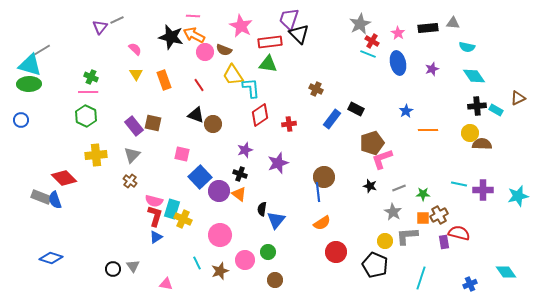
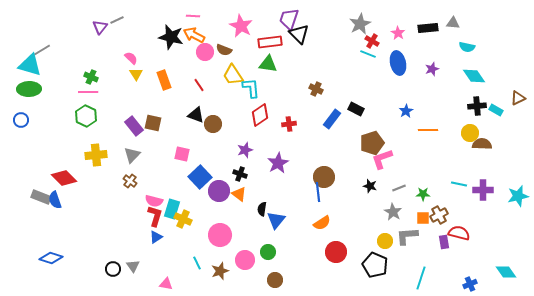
pink semicircle at (135, 49): moved 4 px left, 9 px down
green ellipse at (29, 84): moved 5 px down
purple star at (278, 163): rotated 10 degrees counterclockwise
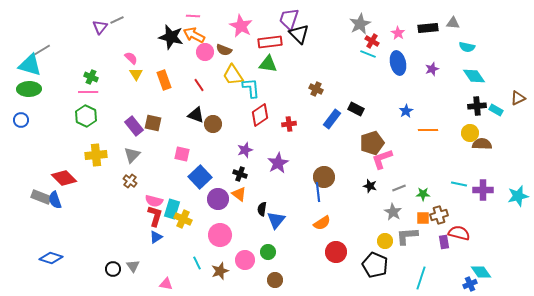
purple circle at (219, 191): moved 1 px left, 8 px down
brown cross at (439, 215): rotated 12 degrees clockwise
cyan diamond at (506, 272): moved 25 px left
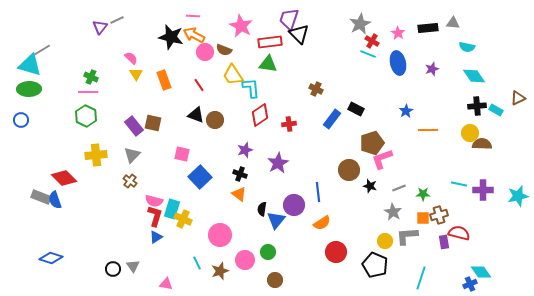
brown circle at (213, 124): moved 2 px right, 4 px up
brown circle at (324, 177): moved 25 px right, 7 px up
purple circle at (218, 199): moved 76 px right, 6 px down
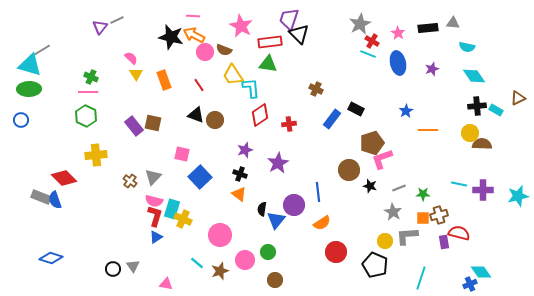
gray triangle at (132, 155): moved 21 px right, 22 px down
cyan line at (197, 263): rotated 24 degrees counterclockwise
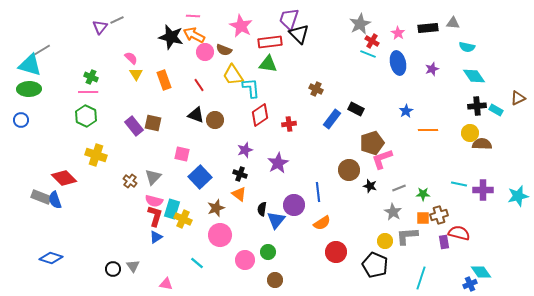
yellow cross at (96, 155): rotated 25 degrees clockwise
brown star at (220, 271): moved 4 px left, 63 px up
